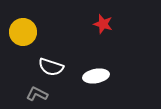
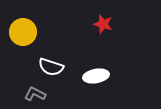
gray L-shape: moved 2 px left
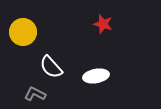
white semicircle: rotated 30 degrees clockwise
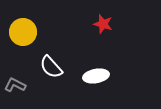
gray L-shape: moved 20 px left, 9 px up
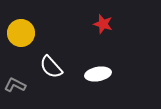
yellow circle: moved 2 px left, 1 px down
white ellipse: moved 2 px right, 2 px up
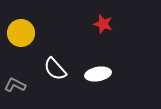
white semicircle: moved 4 px right, 2 px down
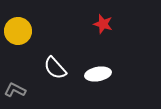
yellow circle: moved 3 px left, 2 px up
white semicircle: moved 1 px up
gray L-shape: moved 5 px down
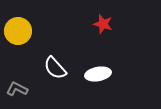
gray L-shape: moved 2 px right, 1 px up
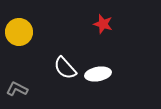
yellow circle: moved 1 px right, 1 px down
white semicircle: moved 10 px right
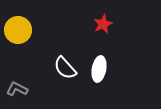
red star: rotated 30 degrees clockwise
yellow circle: moved 1 px left, 2 px up
white ellipse: moved 1 px right, 5 px up; rotated 70 degrees counterclockwise
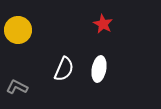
red star: rotated 18 degrees counterclockwise
white semicircle: moved 1 px left, 1 px down; rotated 115 degrees counterclockwise
gray L-shape: moved 2 px up
